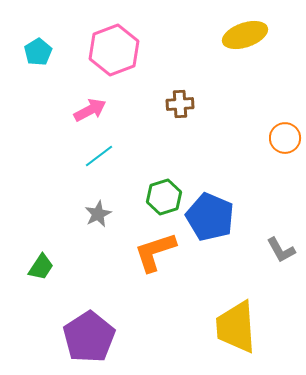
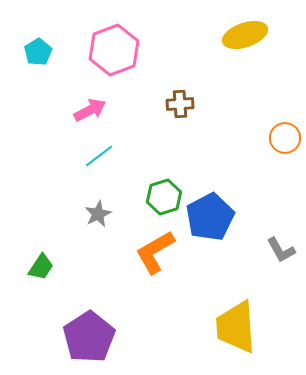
blue pentagon: rotated 21 degrees clockwise
orange L-shape: rotated 12 degrees counterclockwise
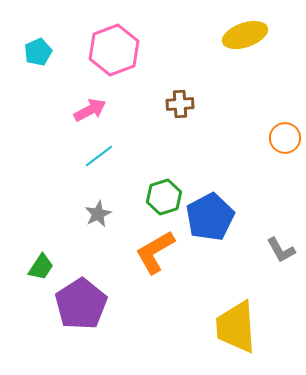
cyan pentagon: rotated 8 degrees clockwise
purple pentagon: moved 8 px left, 33 px up
